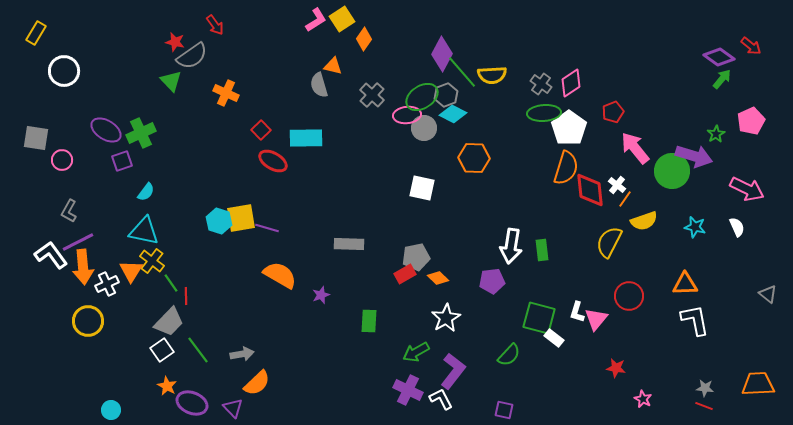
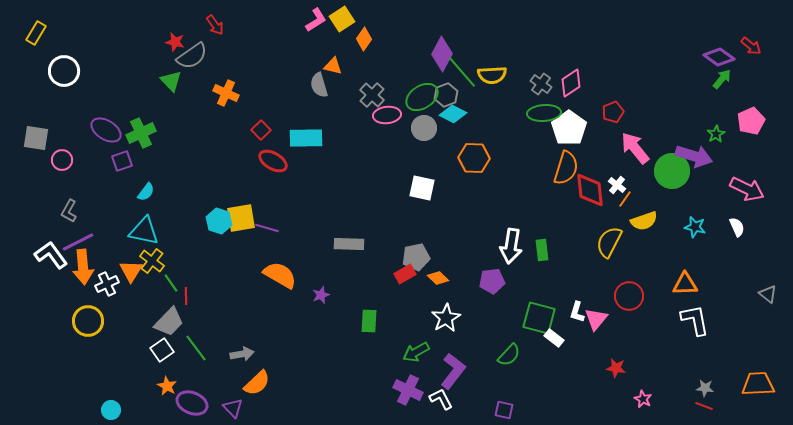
pink ellipse at (407, 115): moved 20 px left
green line at (198, 350): moved 2 px left, 2 px up
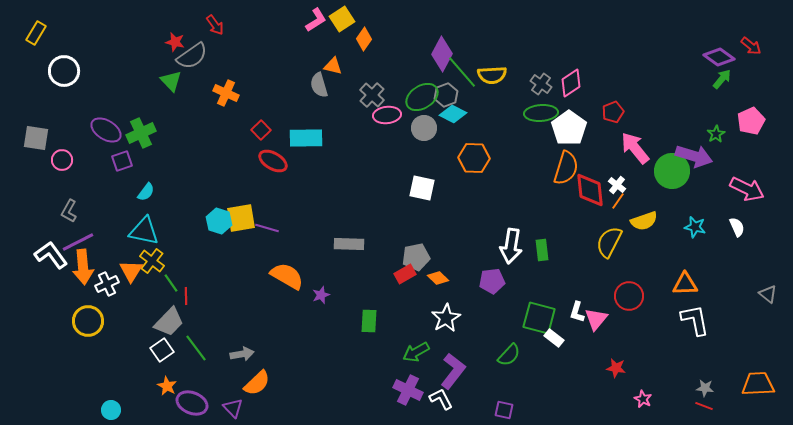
green ellipse at (544, 113): moved 3 px left
orange line at (625, 199): moved 7 px left, 2 px down
orange semicircle at (280, 275): moved 7 px right, 1 px down
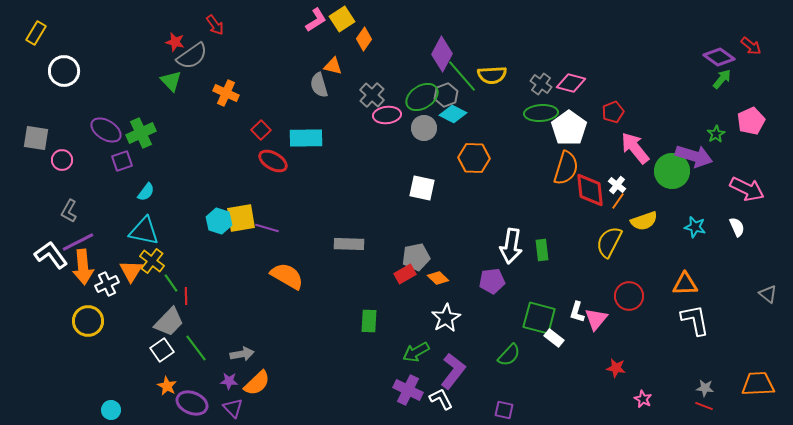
green line at (462, 72): moved 4 px down
pink diamond at (571, 83): rotated 48 degrees clockwise
purple star at (321, 295): moved 92 px left, 86 px down; rotated 24 degrees clockwise
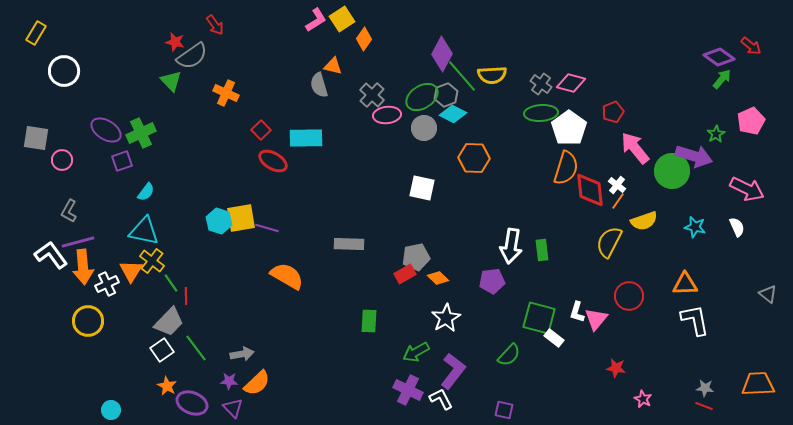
purple line at (78, 242): rotated 12 degrees clockwise
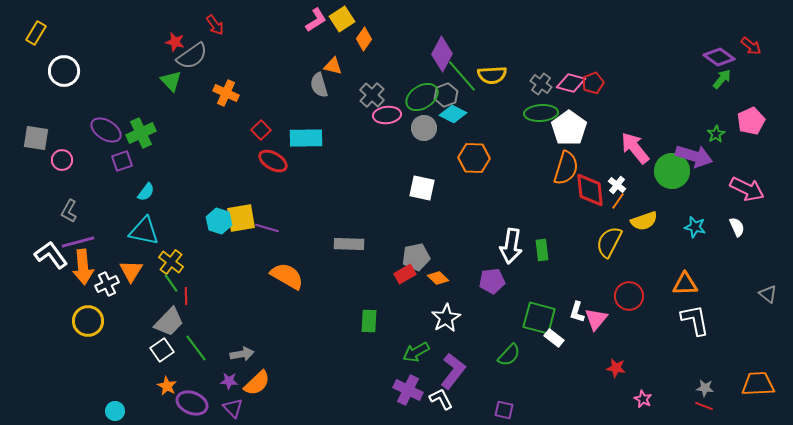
red pentagon at (613, 112): moved 20 px left, 29 px up
yellow cross at (152, 261): moved 19 px right, 1 px down
cyan circle at (111, 410): moved 4 px right, 1 px down
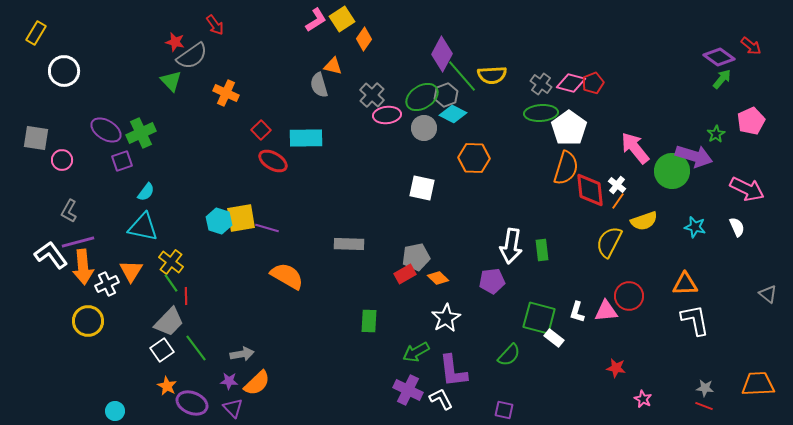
cyan triangle at (144, 231): moved 1 px left, 4 px up
pink triangle at (596, 319): moved 10 px right, 8 px up; rotated 45 degrees clockwise
purple L-shape at (453, 371): rotated 135 degrees clockwise
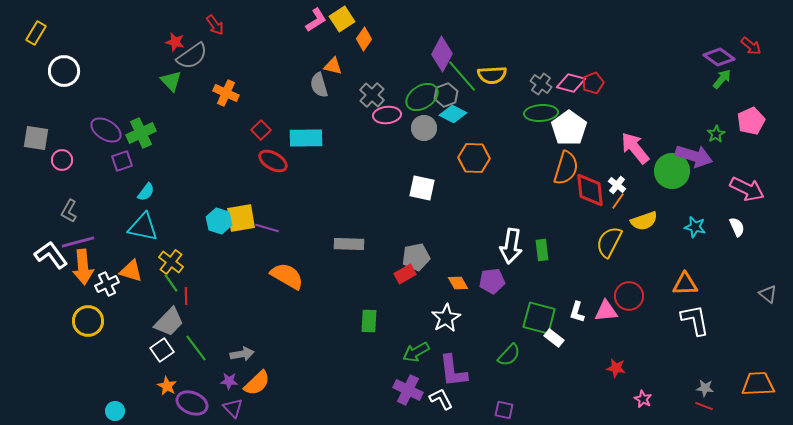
orange triangle at (131, 271): rotated 45 degrees counterclockwise
orange diamond at (438, 278): moved 20 px right, 5 px down; rotated 15 degrees clockwise
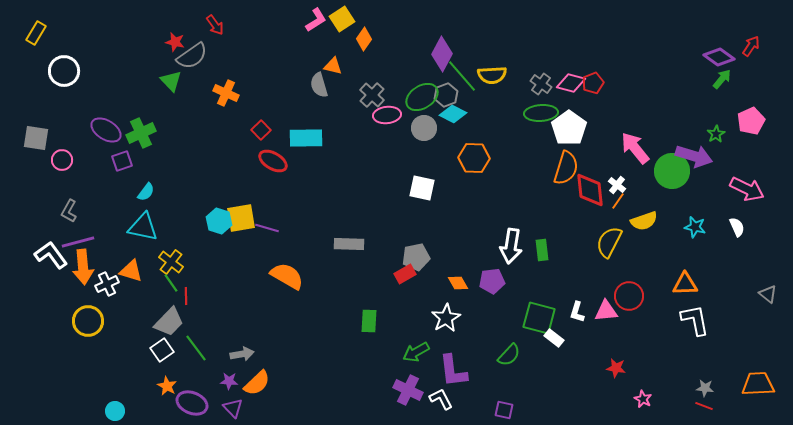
red arrow at (751, 46): rotated 95 degrees counterclockwise
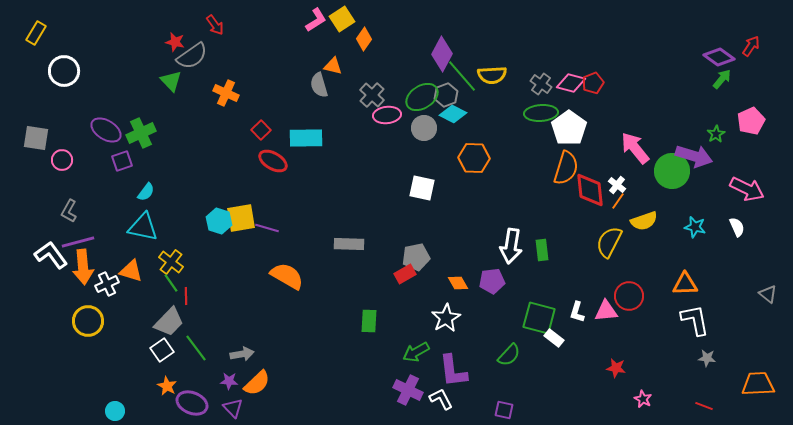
gray star at (705, 388): moved 2 px right, 30 px up
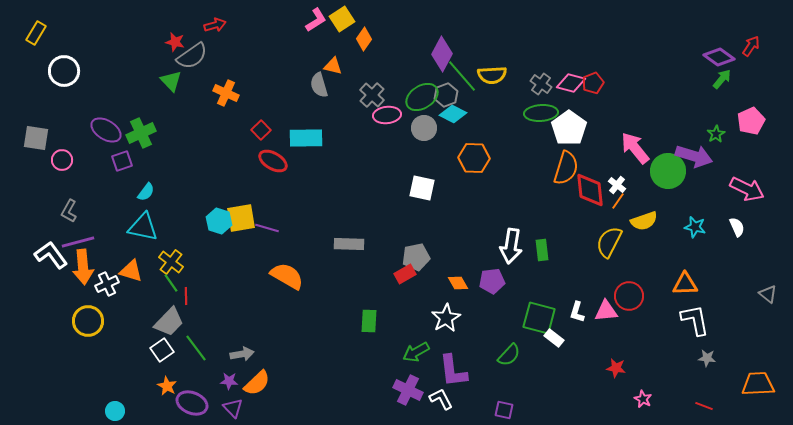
red arrow at (215, 25): rotated 70 degrees counterclockwise
green circle at (672, 171): moved 4 px left
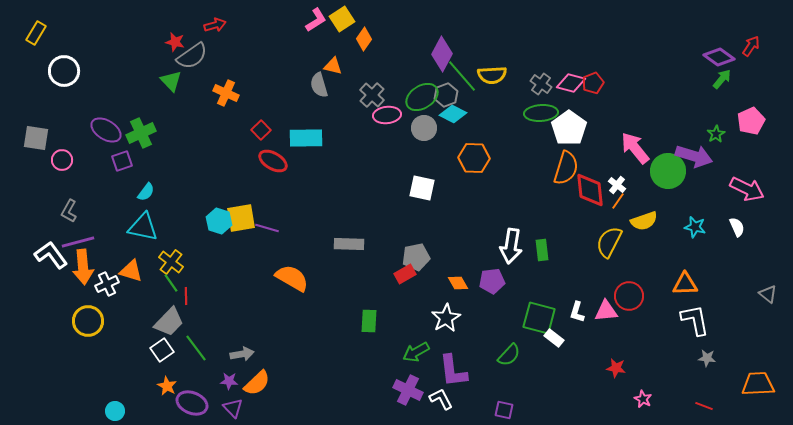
orange semicircle at (287, 276): moved 5 px right, 2 px down
